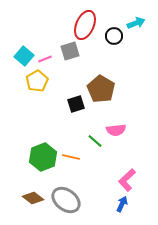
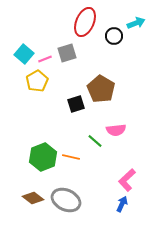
red ellipse: moved 3 px up
gray square: moved 3 px left, 2 px down
cyan square: moved 2 px up
gray ellipse: rotated 12 degrees counterclockwise
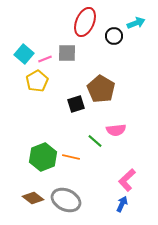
gray square: rotated 18 degrees clockwise
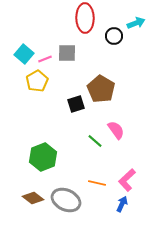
red ellipse: moved 4 px up; rotated 24 degrees counterclockwise
pink semicircle: rotated 120 degrees counterclockwise
orange line: moved 26 px right, 26 px down
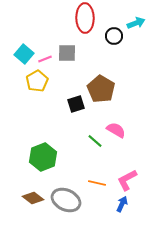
pink semicircle: rotated 24 degrees counterclockwise
pink L-shape: rotated 15 degrees clockwise
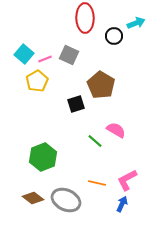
gray square: moved 2 px right, 2 px down; rotated 24 degrees clockwise
brown pentagon: moved 4 px up
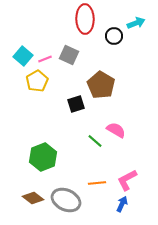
red ellipse: moved 1 px down
cyan square: moved 1 px left, 2 px down
orange line: rotated 18 degrees counterclockwise
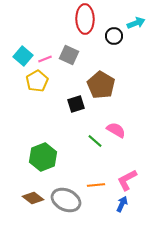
orange line: moved 1 px left, 2 px down
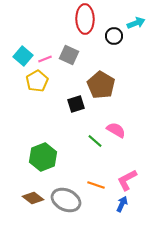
orange line: rotated 24 degrees clockwise
